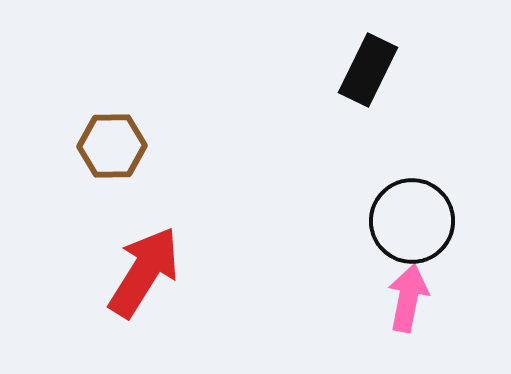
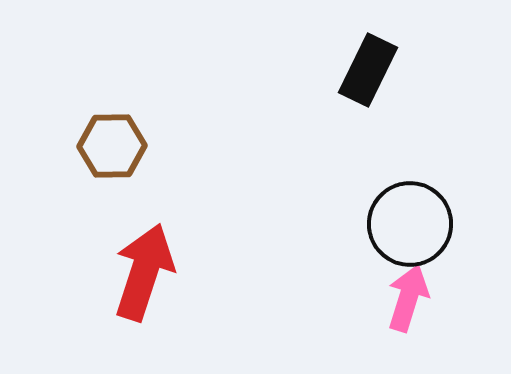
black circle: moved 2 px left, 3 px down
red arrow: rotated 14 degrees counterclockwise
pink arrow: rotated 6 degrees clockwise
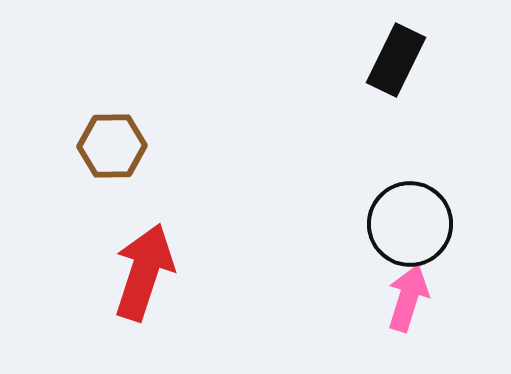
black rectangle: moved 28 px right, 10 px up
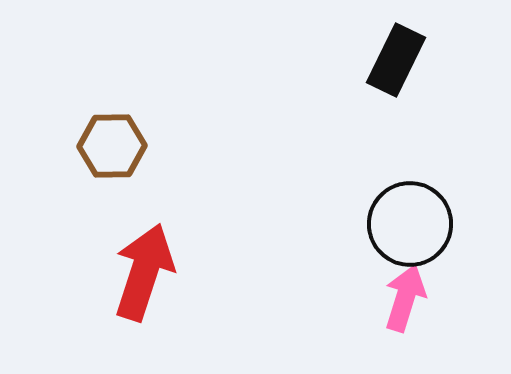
pink arrow: moved 3 px left
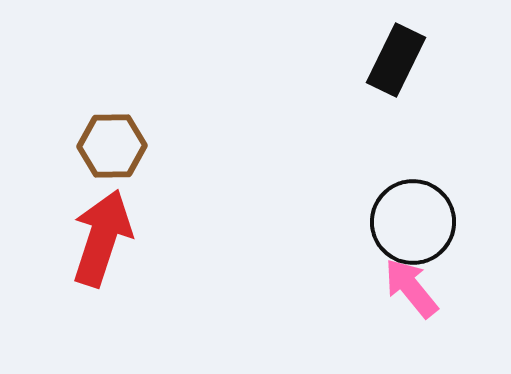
black circle: moved 3 px right, 2 px up
red arrow: moved 42 px left, 34 px up
pink arrow: moved 6 px right, 10 px up; rotated 56 degrees counterclockwise
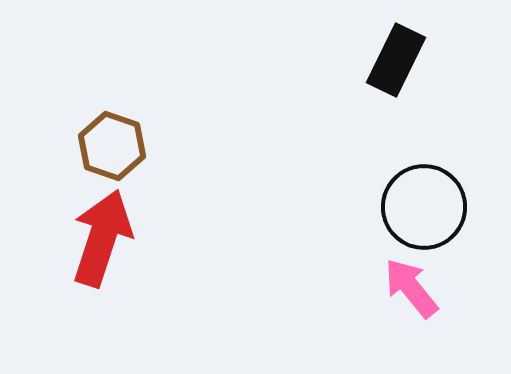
brown hexagon: rotated 20 degrees clockwise
black circle: moved 11 px right, 15 px up
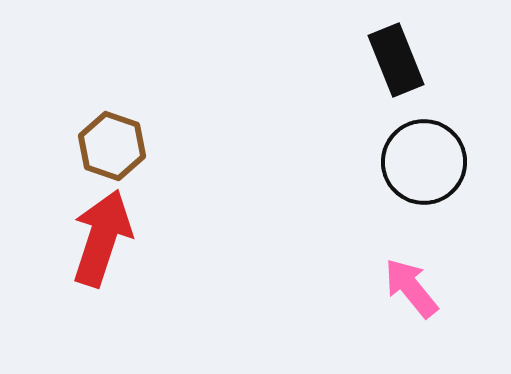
black rectangle: rotated 48 degrees counterclockwise
black circle: moved 45 px up
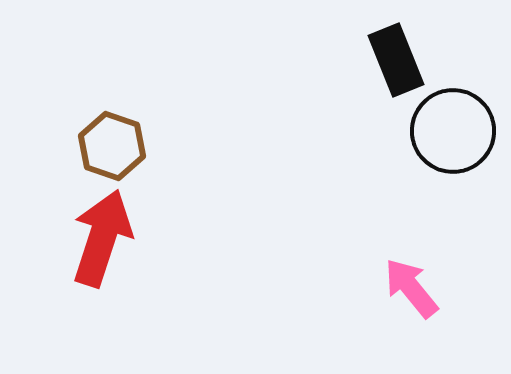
black circle: moved 29 px right, 31 px up
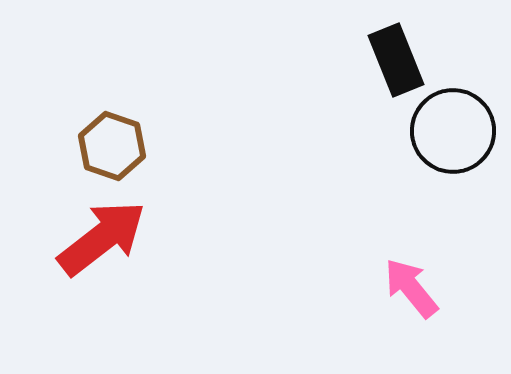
red arrow: rotated 34 degrees clockwise
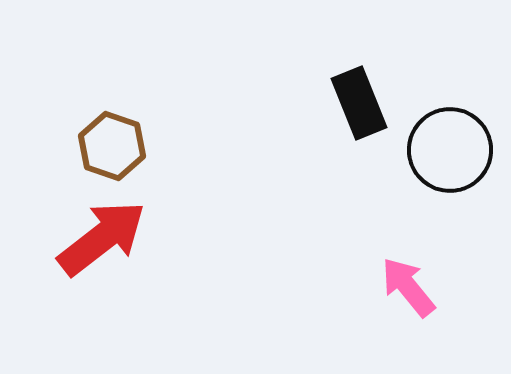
black rectangle: moved 37 px left, 43 px down
black circle: moved 3 px left, 19 px down
pink arrow: moved 3 px left, 1 px up
